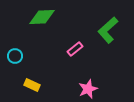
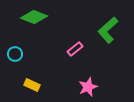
green diamond: moved 8 px left; rotated 24 degrees clockwise
cyan circle: moved 2 px up
pink star: moved 2 px up
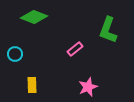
green L-shape: rotated 28 degrees counterclockwise
yellow rectangle: rotated 63 degrees clockwise
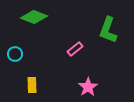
pink star: rotated 12 degrees counterclockwise
